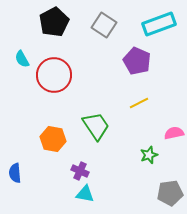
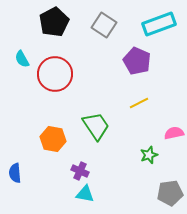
red circle: moved 1 px right, 1 px up
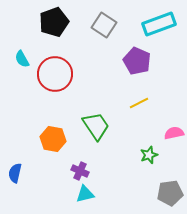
black pentagon: rotated 8 degrees clockwise
blue semicircle: rotated 18 degrees clockwise
cyan triangle: rotated 24 degrees counterclockwise
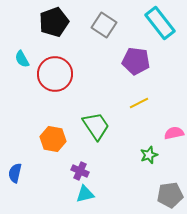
cyan rectangle: moved 1 px right, 1 px up; rotated 72 degrees clockwise
purple pentagon: moved 1 px left; rotated 16 degrees counterclockwise
gray pentagon: moved 2 px down
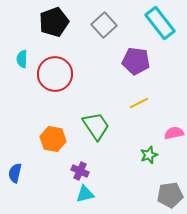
gray square: rotated 15 degrees clockwise
cyan semicircle: rotated 30 degrees clockwise
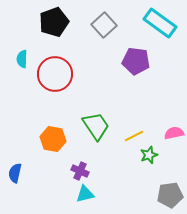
cyan rectangle: rotated 16 degrees counterclockwise
yellow line: moved 5 px left, 33 px down
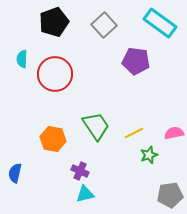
yellow line: moved 3 px up
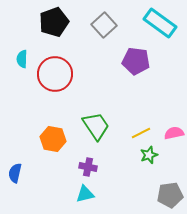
yellow line: moved 7 px right
purple cross: moved 8 px right, 4 px up; rotated 12 degrees counterclockwise
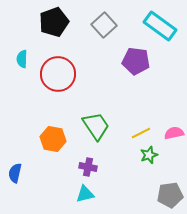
cyan rectangle: moved 3 px down
red circle: moved 3 px right
